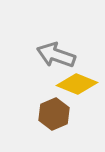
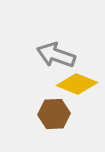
brown hexagon: rotated 20 degrees clockwise
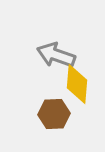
yellow diamond: rotated 72 degrees clockwise
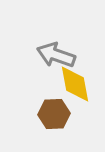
yellow diamond: moved 2 px left; rotated 15 degrees counterclockwise
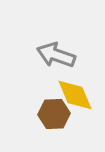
yellow diamond: moved 11 px down; rotated 12 degrees counterclockwise
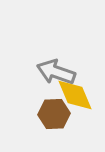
gray arrow: moved 17 px down
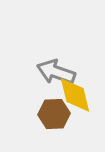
yellow diamond: rotated 9 degrees clockwise
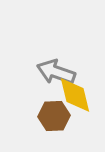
brown hexagon: moved 2 px down
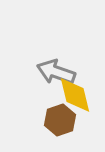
brown hexagon: moved 6 px right, 4 px down; rotated 16 degrees counterclockwise
